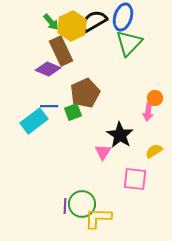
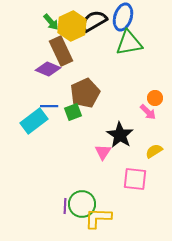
green triangle: rotated 36 degrees clockwise
pink arrow: rotated 54 degrees counterclockwise
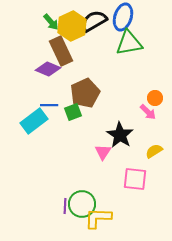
blue line: moved 1 px up
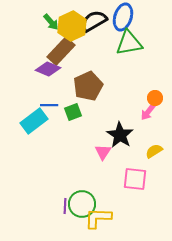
brown rectangle: rotated 68 degrees clockwise
brown pentagon: moved 3 px right, 7 px up
pink arrow: rotated 84 degrees clockwise
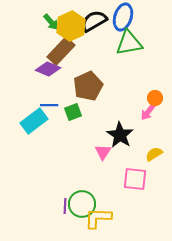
yellow hexagon: moved 1 px left
yellow semicircle: moved 3 px down
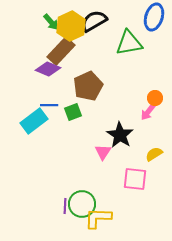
blue ellipse: moved 31 px right
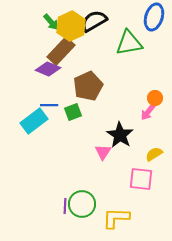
pink square: moved 6 px right
yellow L-shape: moved 18 px right
